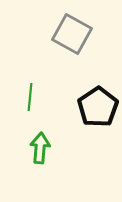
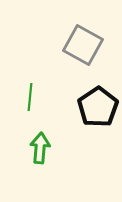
gray square: moved 11 px right, 11 px down
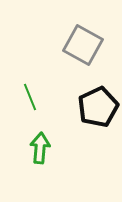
green line: rotated 28 degrees counterclockwise
black pentagon: rotated 9 degrees clockwise
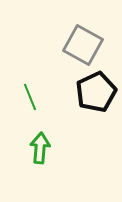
black pentagon: moved 2 px left, 15 px up
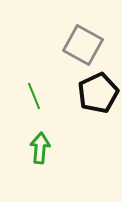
black pentagon: moved 2 px right, 1 px down
green line: moved 4 px right, 1 px up
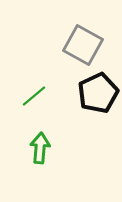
green line: rotated 72 degrees clockwise
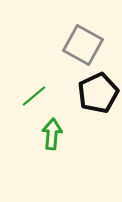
green arrow: moved 12 px right, 14 px up
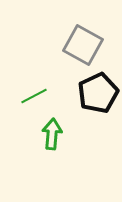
green line: rotated 12 degrees clockwise
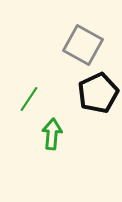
green line: moved 5 px left, 3 px down; rotated 28 degrees counterclockwise
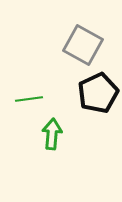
green line: rotated 48 degrees clockwise
